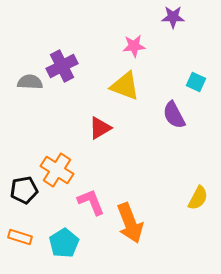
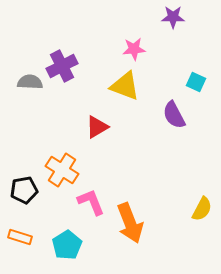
pink star: moved 3 px down
red triangle: moved 3 px left, 1 px up
orange cross: moved 5 px right
yellow semicircle: moved 4 px right, 11 px down
cyan pentagon: moved 3 px right, 2 px down
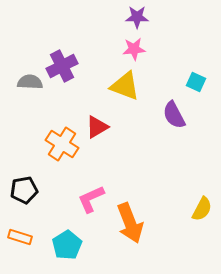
purple star: moved 36 px left
orange cross: moved 26 px up
pink L-shape: moved 3 px up; rotated 92 degrees counterclockwise
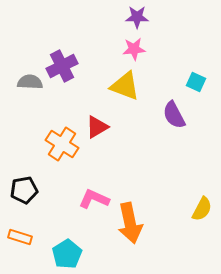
pink L-shape: moved 3 px right; rotated 48 degrees clockwise
orange arrow: rotated 9 degrees clockwise
cyan pentagon: moved 9 px down
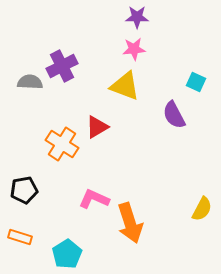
orange arrow: rotated 6 degrees counterclockwise
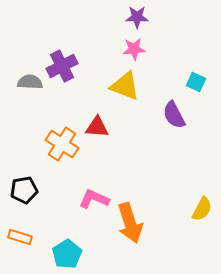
red triangle: rotated 35 degrees clockwise
